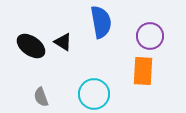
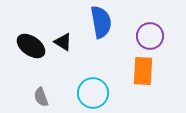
cyan circle: moved 1 px left, 1 px up
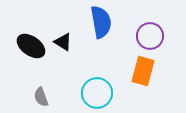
orange rectangle: rotated 12 degrees clockwise
cyan circle: moved 4 px right
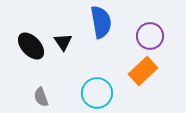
black triangle: rotated 24 degrees clockwise
black ellipse: rotated 12 degrees clockwise
orange rectangle: rotated 32 degrees clockwise
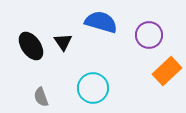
blue semicircle: rotated 64 degrees counterclockwise
purple circle: moved 1 px left, 1 px up
black ellipse: rotated 8 degrees clockwise
orange rectangle: moved 24 px right
cyan circle: moved 4 px left, 5 px up
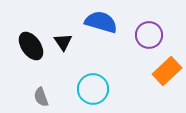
cyan circle: moved 1 px down
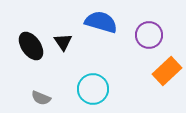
gray semicircle: moved 1 px down; rotated 48 degrees counterclockwise
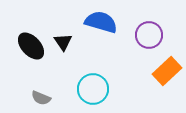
black ellipse: rotated 8 degrees counterclockwise
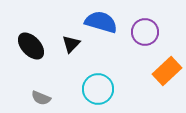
purple circle: moved 4 px left, 3 px up
black triangle: moved 8 px right, 2 px down; rotated 18 degrees clockwise
cyan circle: moved 5 px right
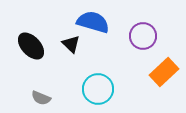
blue semicircle: moved 8 px left
purple circle: moved 2 px left, 4 px down
black triangle: rotated 30 degrees counterclockwise
orange rectangle: moved 3 px left, 1 px down
